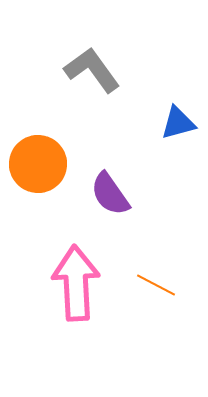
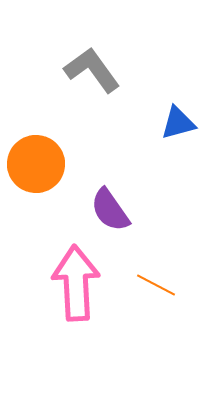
orange circle: moved 2 px left
purple semicircle: moved 16 px down
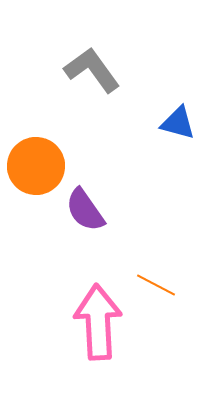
blue triangle: rotated 30 degrees clockwise
orange circle: moved 2 px down
purple semicircle: moved 25 px left
pink arrow: moved 22 px right, 39 px down
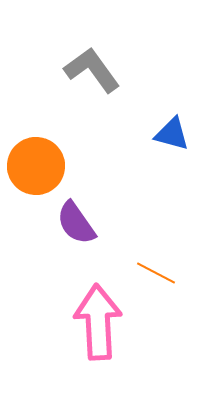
blue triangle: moved 6 px left, 11 px down
purple semicircle: moved 9 px left, 13 px down
orange line: moved 12 px up
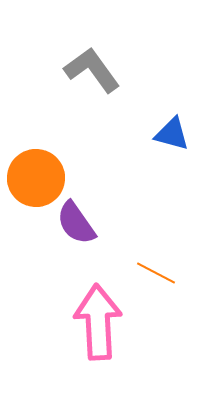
orange circle: moved 12 px down
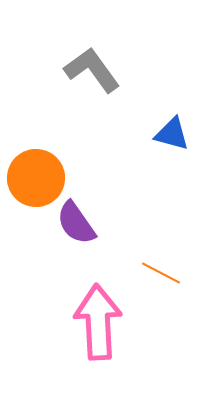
orange line: moved 5 px right
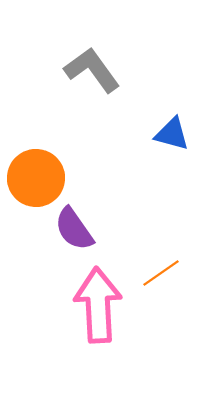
purple semicircle: moved 2 px left, 6 px down
orange line: rotated 63 degrees counterclockwise
pink arrow: moved 17 px up
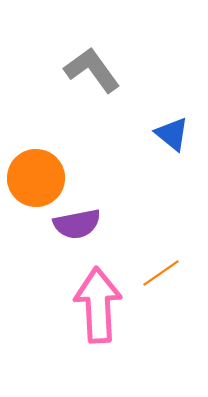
blue triangle: rotated 24 degrees clockwise
purple semicircle: moved 3 px right, 5 px up; rotated 66 degrees counterclockwise
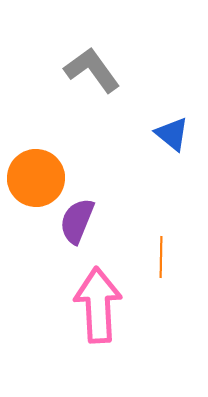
purple semicircle: moved 3 px up; rotated 123 degrees clockwise
orange line: moved 16 px up; rotated 54 degrees counterclockwise
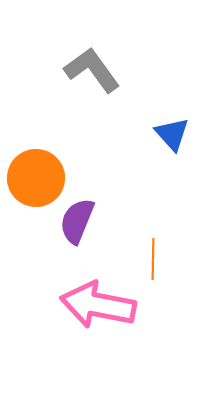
blue triangle: rotated 9 degrees clockwise
orange line: moved 8 px left, 2 px down
pink arrow: rotated 76 degrees counterclockwise
